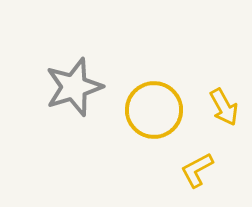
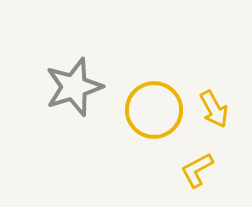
yellow arrow: moved 10 px left, 2 px down
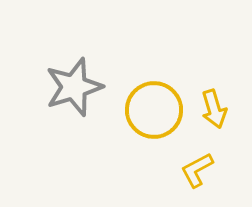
yellow arrow: rotated 12 degrees clockwise
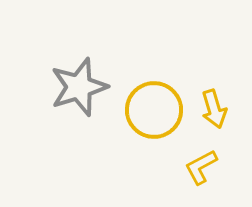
gray star: moved 5 px right
yellow L-shape: moved 4 px right, 3 px up
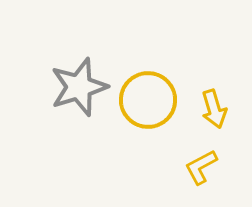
yellow circle: moved 6 px left, 10 px up
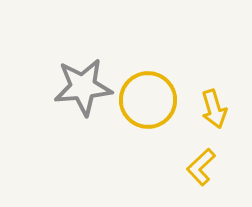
gray star: moved 4 px right; rotated 12 degrees clockwise
yellow L-shape: rotated 15 degrees counterclockwise
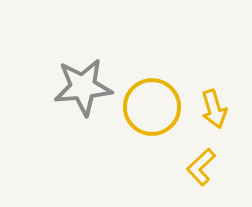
yellow circle: moved 4 px right, 7 px down
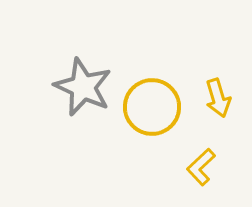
gray star: rotated 30 degrees clockwise
yellow arrow: moved 4 px right, 11 px up
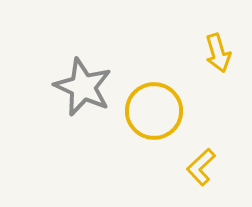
yellow arrow: moved 45 px up
yellow circle: moved 2 px right, 4 px down
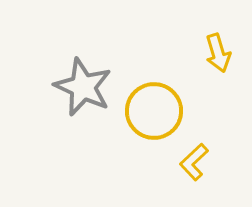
yellow L-shape: moved 7 px left, 5 px up
